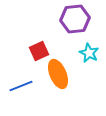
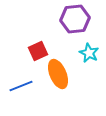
red square: moved 1 px left
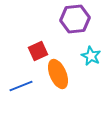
cyan star: moved 2 px right, 3 px down
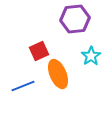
red square: moved 1 px right
cyan star: rotated 12 degrees clockwise
blue line: moved 2 px right
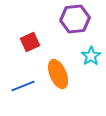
red square: moved 9 px left, 9 px up
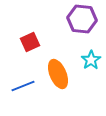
purple hexagon: moved 7 px right; rotated 12 degrees clockwise
cyan star: moved 4 px down
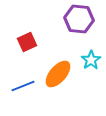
purple hexagon: moved 3 px left
red square: moved 3 px left
orange ellipse: rotated 64 degrees clockwise
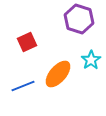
purple hexagon: rotated 12 degrees clockwise
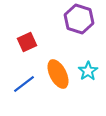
cyan star: moved 3 px left, 11 px down
orange ellipse: rotated 68 degrees counterclockwise
blue line: moved 1 px right, 2 px up; rotated 15 degrees counterclockwise
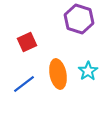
orange ellipse: rotated 16 degrees clockwise
